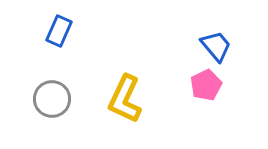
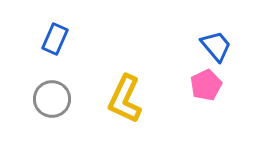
blue rectangle: moved 4 px left, 8 px down
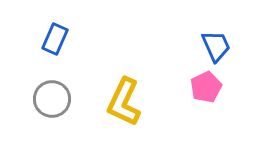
blue trapezoid: rotated 16 degrees clockwise
pink pentagon: moved 2 px down
yellow L-shape: moved 1 px left, 3 px down
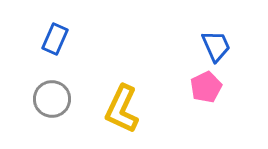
yellow L-shape: moved 2 px left, 7 px down
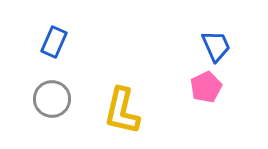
blue rectangle: moved 1 px left, 3 px down
yellow L-shape: moved 2 px down; rotated 12 degrees counterclockwise
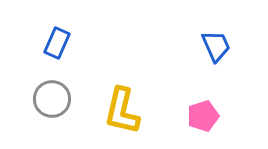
blue rectangle: moved 3 px right, 1 px down
pink pentagon: moved 3 px left, 29 px down; rotated 8 degrees clockwise
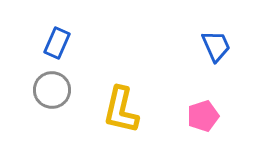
gray circle: moved 9 px up
yellow L-shape: moved 1 px left, 1 px up
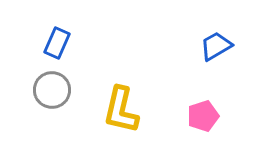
blue trapezoid: rotated 96 degrees counterclockwise
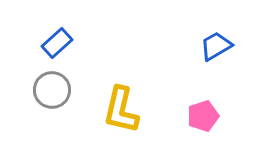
blue rectangle: rotated 24 degrees clockwise
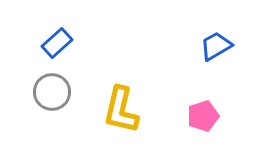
gray circle: moved 2 px down
